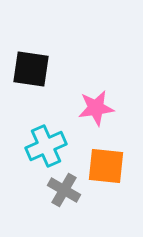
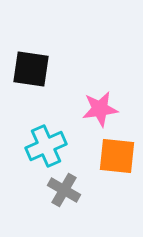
pink star: moved 4 px right, 1 px down
orange square: moved 11 px right, 10 px up
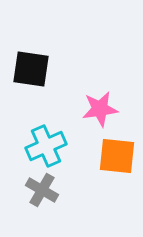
gray cross: moved 22 px left
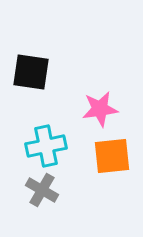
black square: moved 3 px down
cyan cross: rotated 12 degrees clockwise
orange square: moved 5 px left; rotated 12 degrees counterclockwise
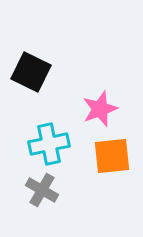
black square: rotated 18 degrees clockwise
pink star: rotated 12 degrees counterclockwise
cyan cross: moved 3 px right, 2 px up
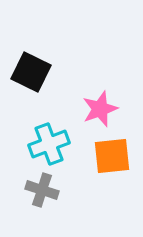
cyan cross: rotated 9 degrees counterclockwise
gray cross: rotated 12 degrees counterclockwise
